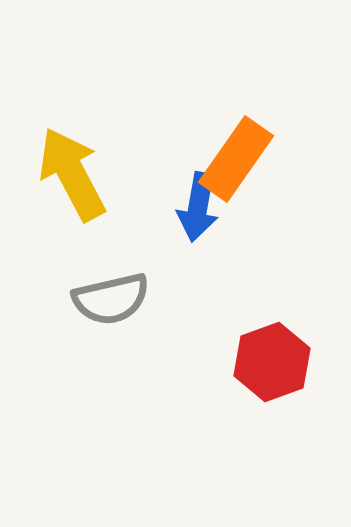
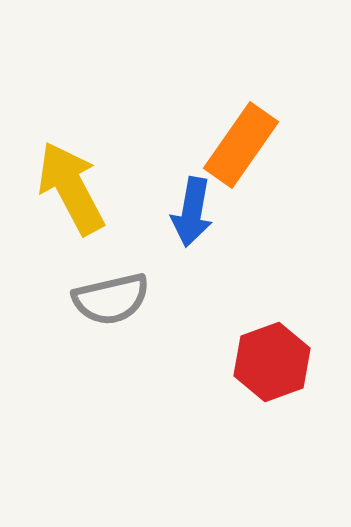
orange rectangle: moved 5 px right, 14 px up
yellow arrow: moved 1 px left, 14 px down
blue arrow: moved 6 px left, 5 px down
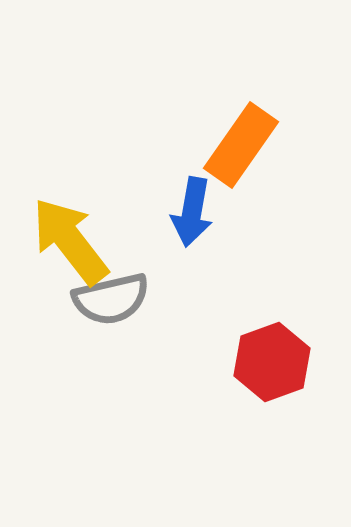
yellow arrow: moved 1 px left, 53 px down; rotated 10 degrees counterclockwise
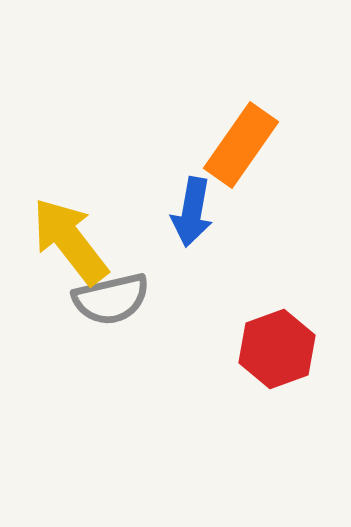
red hexagon: moved 5 px right, 13 px up
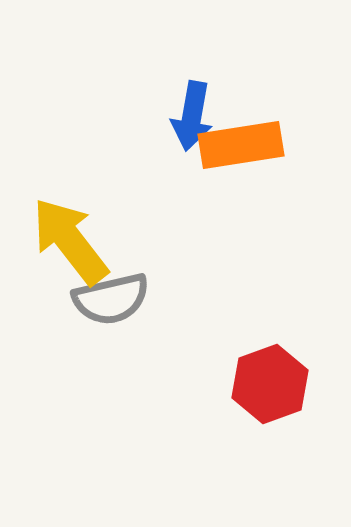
orange rectangle: rotated 46 degrees clockwise
blue arrow: moved 96 px up
red hexagon: moved 7 px left, 35 px down
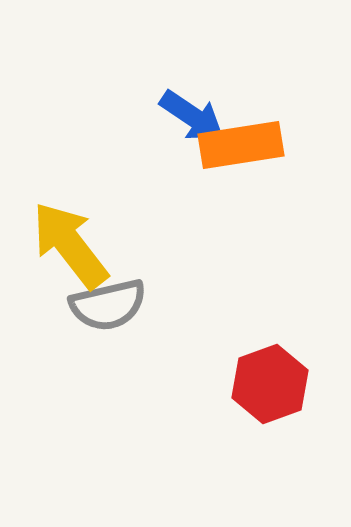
blue arrow: rotated 66 degrees counterclockwise
yellow arrow: moved 4 px down
gray semicircle: moved 3 px left, 6 px down
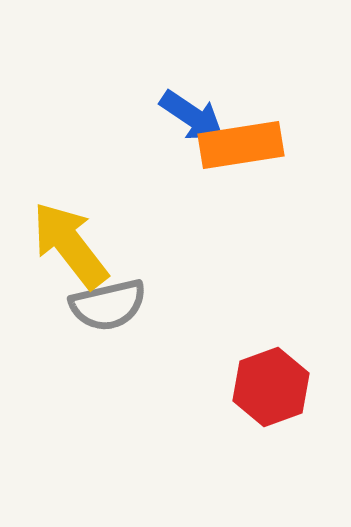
red hexagon: moved 1 px right, 3 px down
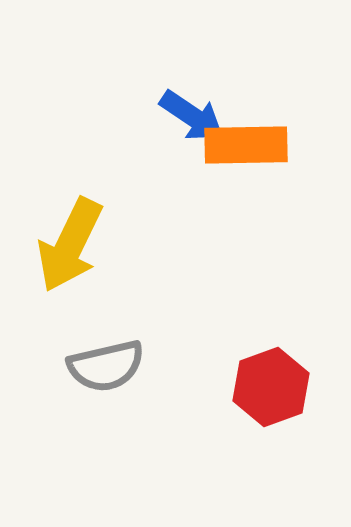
orange rectangle: moved 5 px right; rotated 8 degrees clockwise
yellow arrow: rotated 116 degrees counterclockwise
gray semicircle: moved 2 px left, 61 px down
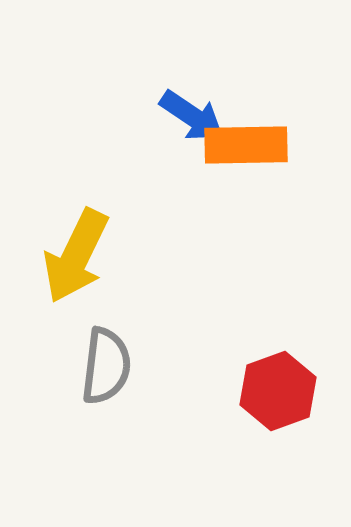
yellow arrow: moved 6 px right, 11 px down
gray semicircle: rotated 70 degrees counterclockwise
red hexagon: moved 7 px right, 4 px down
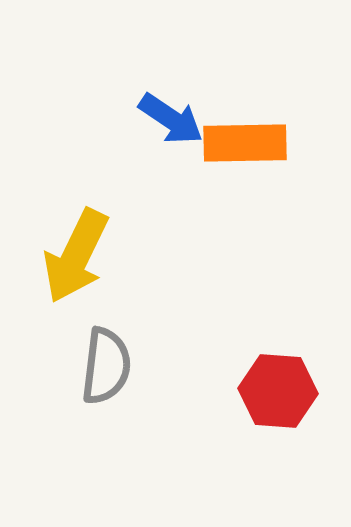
blue arrow: moved 21 px left, 3 px down
orange rectangle: moved 1 px left, 2 px up
red hexagon: rotated 24 degrees clockwise
